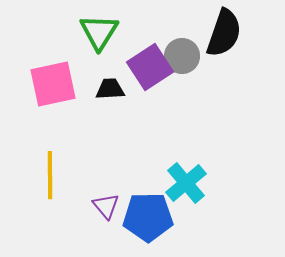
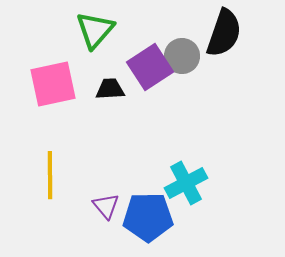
green triangle: moved 4 px left, 2 px up; rotated 9 degrees clockwise
cyan cross: rotated 12 degrees clockwise
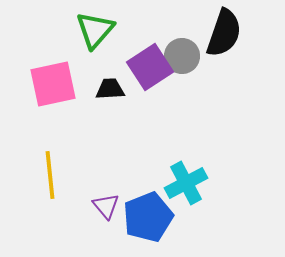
yellow line: rotated 6 degrees counterclockwise
blue pentagon: rotated 21 degrees counterclockwise
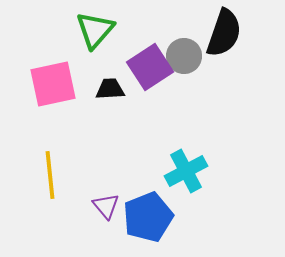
gray circle: moved 2 px right
cyan cross: moved 12 px up
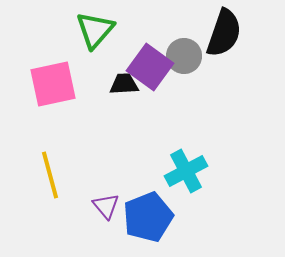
purple square: rotated 21 degrees counterclockwise
black trapezoid: moved 14 px right, 5 px up
yellow line: rotated 9 degrees counterclockwise
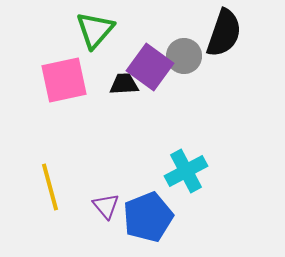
pink square: moved 11 px right, 4 px up
yellow line: moved 12 px down
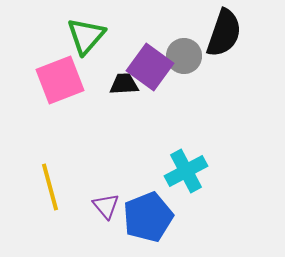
green triangle: moved 9 px left, 6 px down
pink square: moved 4 px left; rotated 9 degrees counterclockwise
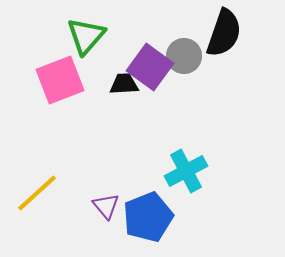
yellow line: moved 13 px left, 6 px down; rotated 63 degrees clockwise
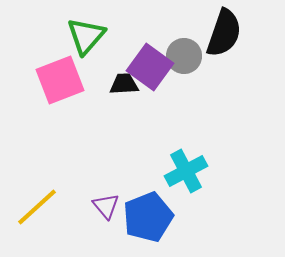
yellow line: moved 14 px down
